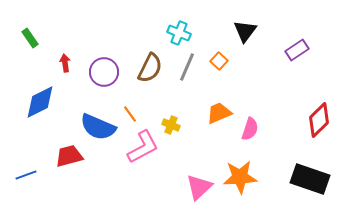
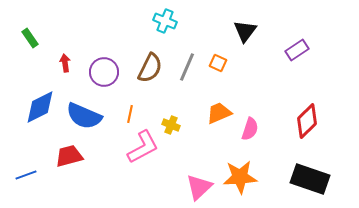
cyan cross: moved 14 px left, 12 px up
orange square: moved 1 px left, 2 px down; rotated 18 degrees counterclockwise
blue diamond: moved 5 px down
orange line: rotated 48 degrees clockwise
red diamond: moved 12 px left, 1 px down
blue semicircle: moved 14 px left, 11 px up
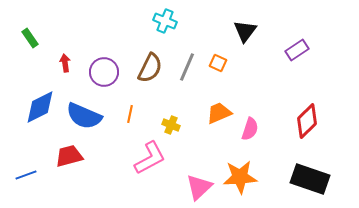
pink L-shape: moved 7 px right, 11 px down
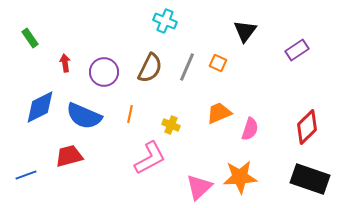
red diamond: moved 6 px down
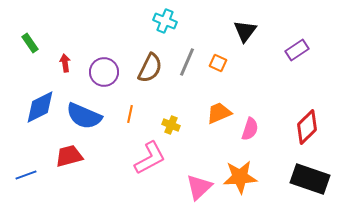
green rectangle: moved 5 px down
gray line: moved 5 px up
